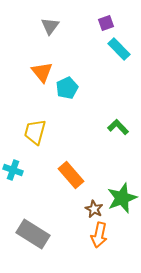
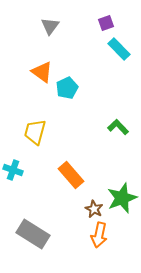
orange triangle: rotated 15 degrees counterclockwise
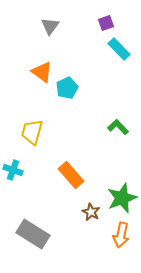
yellow trapezoid: moved 3 px left
brown star: moved 3 px left, 3 px down
orange arrow: moved 22 px right
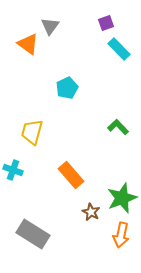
orange triangle: moved 14 px left, 28 px up
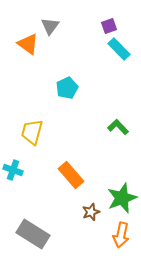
purple square: moved 3 px right, 3 px down
brown star: rotated 24 degrees clockwise
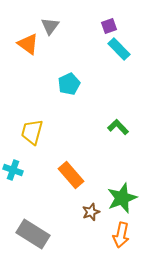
cyan pentagon: moved 2 px right, 4 px up
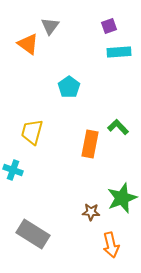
cyan rectangle: moved 3 px down; rotated 50 degrees counterclockwise
cyan pentagon: moved 3 px down; rotated 10 degrees counterclockwise
orange rectangle: moved 19 px right, 31 px up; rotated 52 degrees clockwise
brown star: rotated 24 degrees clockwise
orange arrow: moved 10 px left, 10 px down; rotated 25 degrees counterclockwise
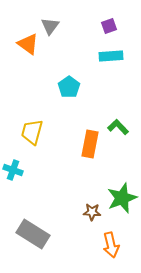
cyan rectangle: moved 8 px left, 4 px down
brown star: moved 1 px right
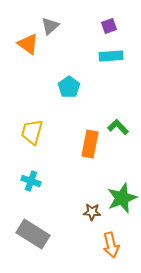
gray triangle: rotated 12 degrees clockwise
cyan cross: moved 18 px right, 11 px down
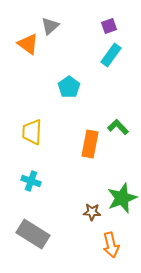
cyan rectangle: moved 1 px up; rotated 50 degrees counterclockwise
yellow trapezoid: rotated 12 degrees counterclockwise
